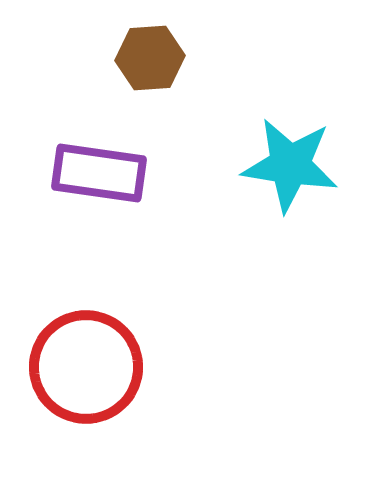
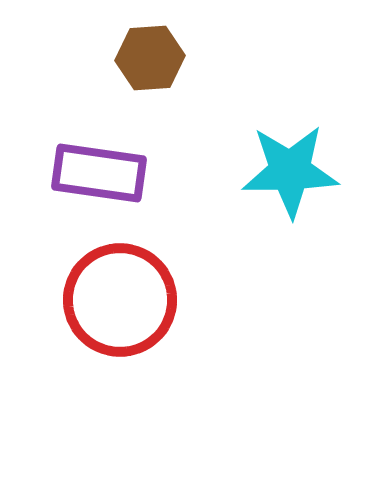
cyan star: moved 6 px down; rotated 10 degrees counterclockwise
red circle: moved 34 px right, 67 px up
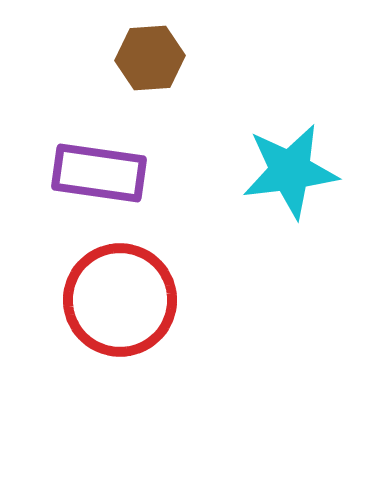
cyan star: rotated 6 degrees counterclockwise
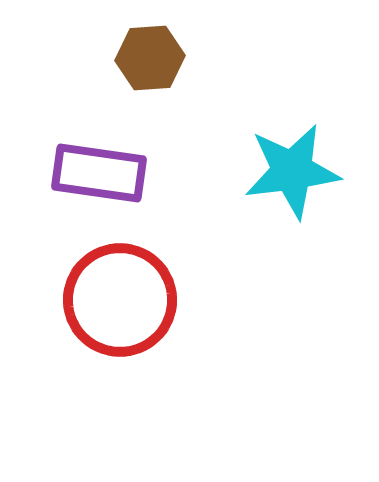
cyan star: moved 2 px right
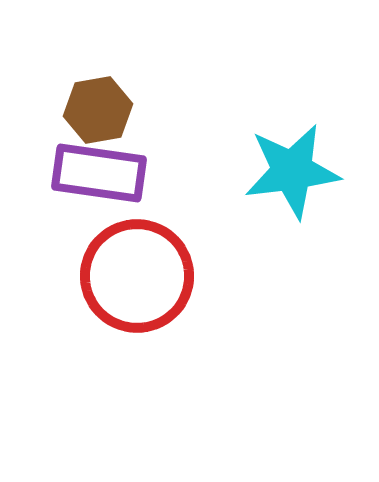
brown hexagon: moved 52 px left, 52 px down; rotated 6 degrees counterclockwise
red circle: moved 17 px right, 24 px up
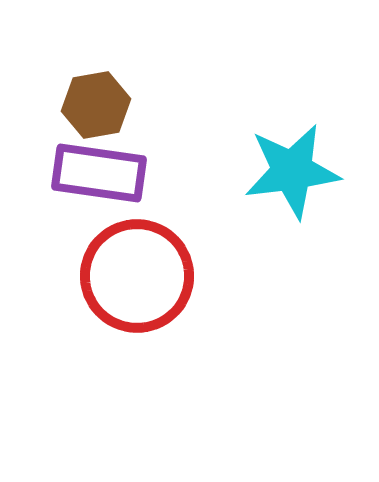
brown hexagon: moved 2 px left, 5 px up
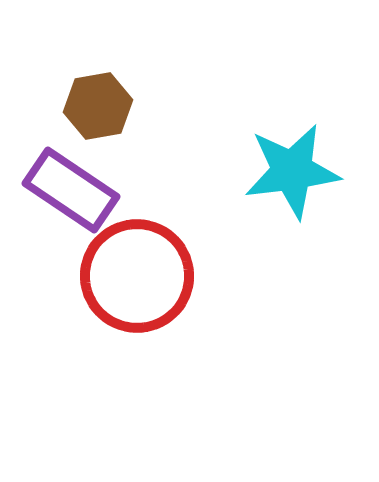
brown hexagon: moved 2 px right, 1 px down
purple rectangle: moved 28 px left, 17 px down; rotated 26 degrees clockwise
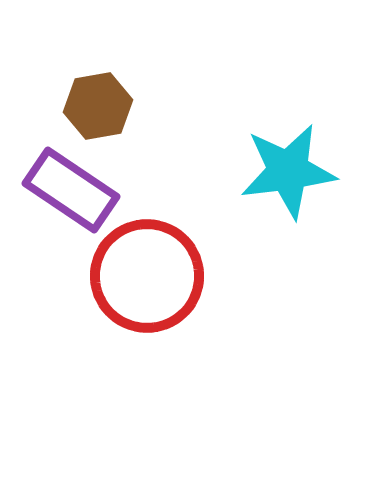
cyan star: moved 4 px left
red circle: moved 10 px right
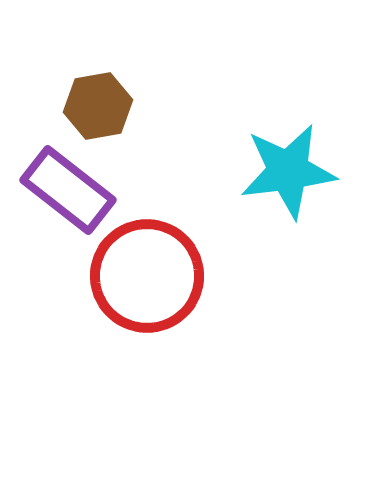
purple rectangle: moved 3 px left; rotated 4 degrees clockwise
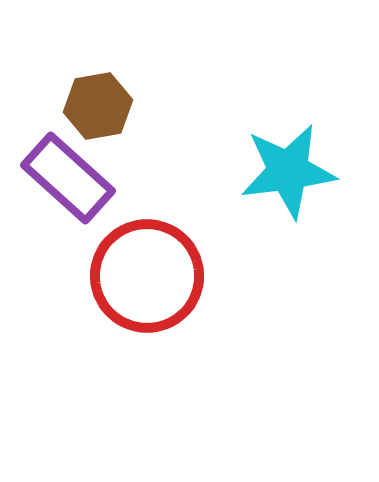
purple rectangle: moved 12 px up; rotated 4 degrees clockwise
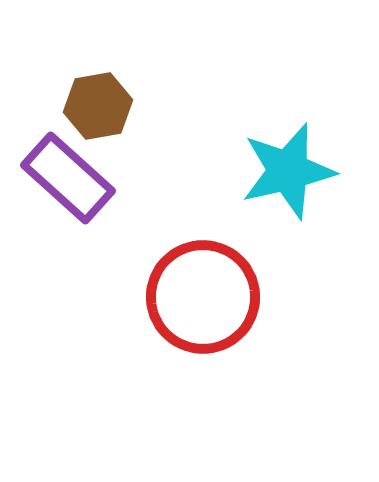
cyan star: rotated 6 degrees counterclockwise
red circle: moved 56 px right, 21 px down
